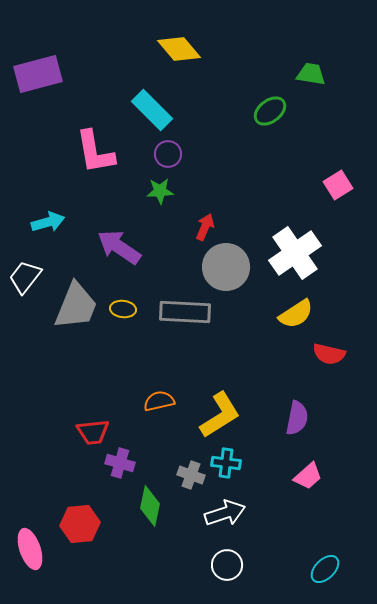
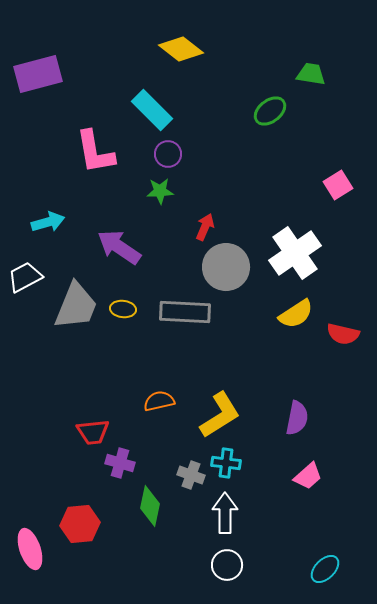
yellow diamond: moved 2 px right; rotated 12 degrees counterclockwise
white trapezoid: rotated 24 degrees clockwise
red semicircle: moved 14 px right, 20 px up
white arrow: rotated 72 degrees counterclockwise
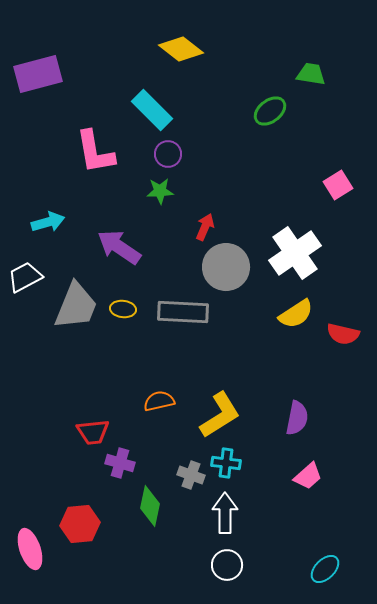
gray rectangle: moved 2 px left
